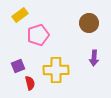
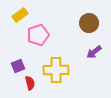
purple arrow: moved 6 px up; rotated 49 degrees clockwise
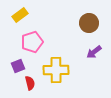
pink pentagon: moved 6 px left, 7 px down
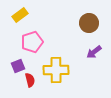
red semicircle: moved 3 px up
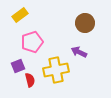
brown circle: moved 4 px left
purple arrow: moved 15 px left; rotated 63 degrees clockwise
yellow cross: rotated 10 degrees counterclockwise
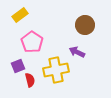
brown circle: moved 2 px down
pink pentagon: rotated 20 degrees counterclockwise
purple arrow: moved 2 px left
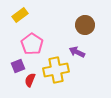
pink pentagon: moved 2 px down
red semicircle: rotated 144 degrees counterclockwise
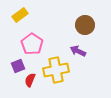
purple arrow: moved 1 px right, 1 px up
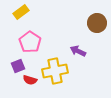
yellow rectangle: moved 1 px right, 3 px up
brown circle: moved 12 px right, 2 px up
pink pentagon: moved 2 px left, 2 px up
yellow cross: moved 1 px left, 1 px down
red semicircle: rotated 96 degrees counterclockwise
